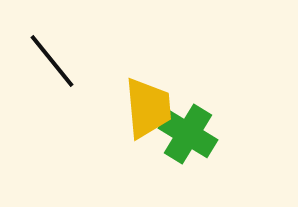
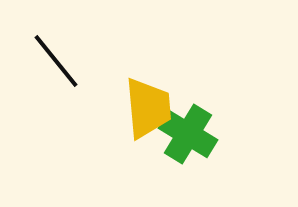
black line: moved 4 px right
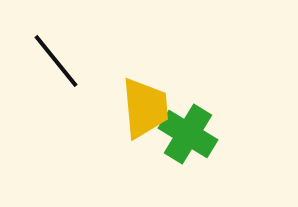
yellow trapezoid: moved 3 px left
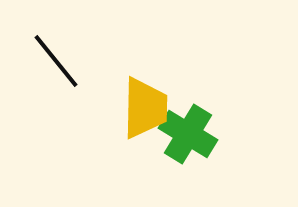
yellow trapezoid: rotated 6 degrees clockwise
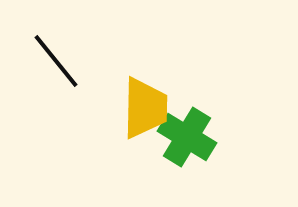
green cross: moved 1 px left, 3 px down
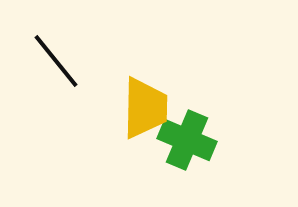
green cross: moved 3 px down; rotated 8 degrees counterclockwise
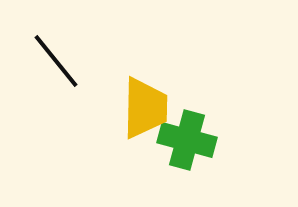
green cross: rotated 8 degrees counterclockwise
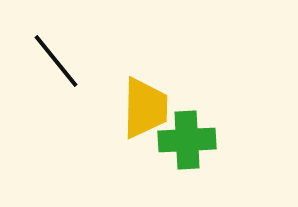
green cross: rotated 18 degrees counterclockwise
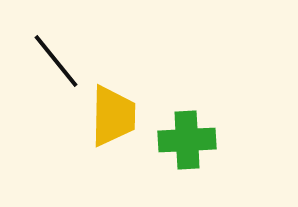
yellow trapezoid: moved 32 px left, 8 px down
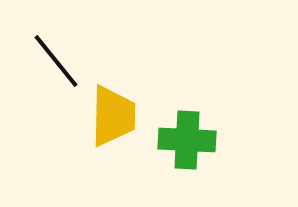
green cross: rotated 6 degrees clockwise
